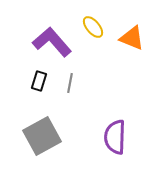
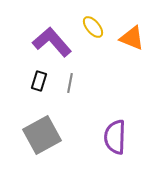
gray square: moved 1 px up
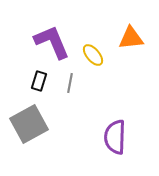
yellow ellipse: moved 28 px down
orange triangle: moved 1 px left; rotated 28 degrees counterclockwise
purple L-shape: rotated 18 degrees clockwise
gray square: moved 13 px left, 11 px up
